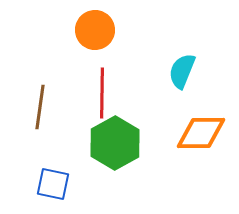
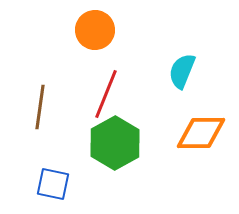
red line: moved 4 px right, 1 px down; rotated 21 degrees clockwise
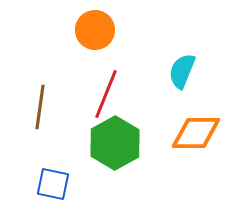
orange diamond: moved 5 px left
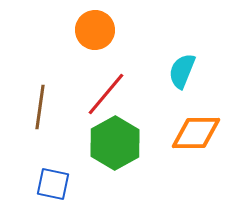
red line: rotated 18 degrees clockwise
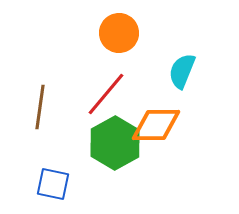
orange circle: moved 24 px right, 3 px down
orange diamond: moved 40 px left, 8 px up
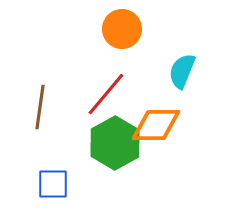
orange circle: moved 3 px right, 4 px up
blue square: rotated 12 degrees counterclockwise
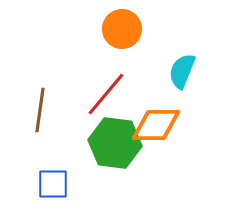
brown line: moved 3 px down
green hexagon: rotated 24 degrees counterclockwise
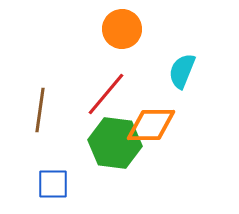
orange diamond: moved 5 px left
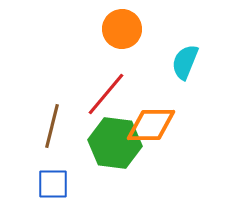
cyan semicircle: moved 3 px right, 9 px up
brown line: moved 12 px right, 16 px down; rotated 6 degrees clockwise
